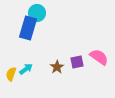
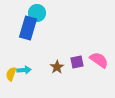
pink semicircle: moved 3 px down
cyan arrow: moved 2 px left, 1 px down; rotated 32 degrees clockwise
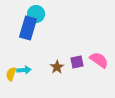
cyan circle: moved 1 px left, 1 px down
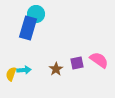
purple square: moved 1 px down
brown star: moved 1 px left, 2 px down
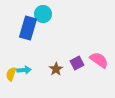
cyan circle: moved 7 px right
purple square: rotated 16 degrees counterclockwise
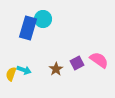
cyan circle: moved 5 px down
cyan arrow: rotated 24 degrees clockwise
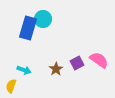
yellow semicircle: moved 12 px down
